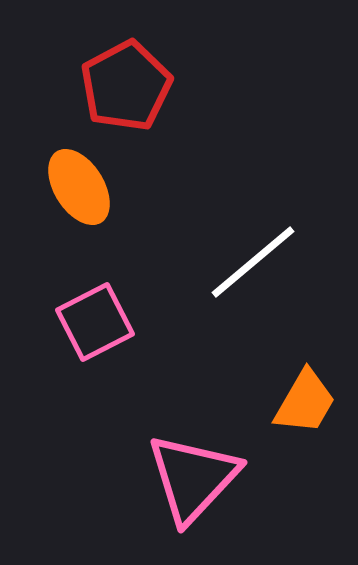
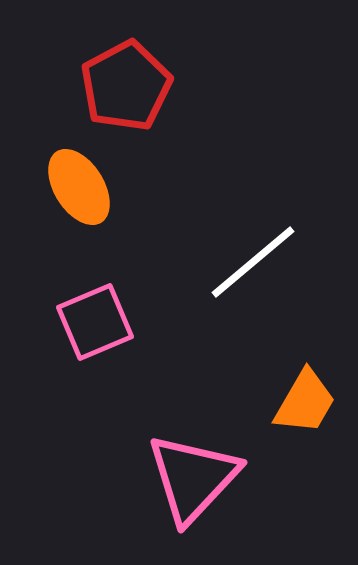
pink square: rotated 4 degrees clockwise
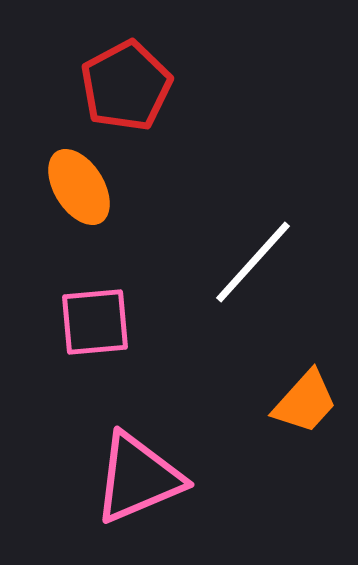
white line: rotated 8 degrees counterclockwise
pink square: rotated 18 degrees clockwise
orange trapezoid: rotated 12 degrees clockwise
pink triangle: moved 55 px left; rotated 24 degrees clockwise
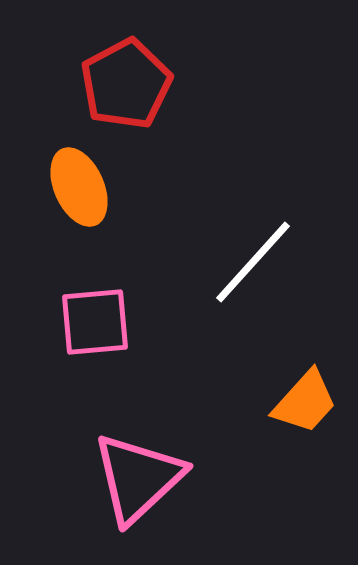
red pentagon: moved 2 px up
orange ellipse: rotated 8 degrees clockwise
pink triangle: rotated 20 degrees counterclockwise
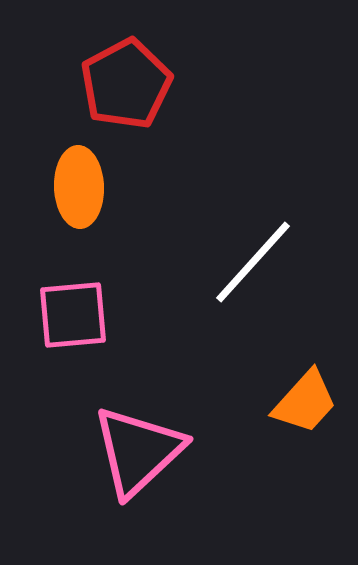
orange ellipse: rotated 22 degrees clockwise
pink square: moved 22 px left, 7 px up
pink triangle: moved 27 px up
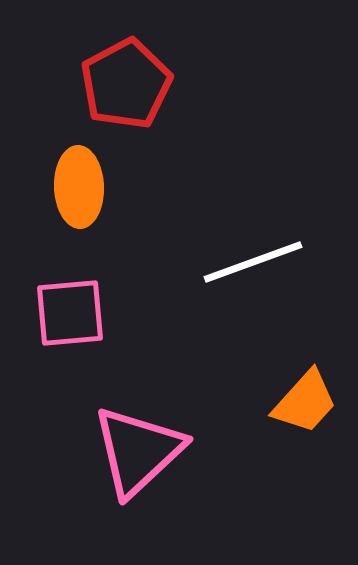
white line: rotated 28 degrees clockwise
pink square: moved 3 px left, 2 px up
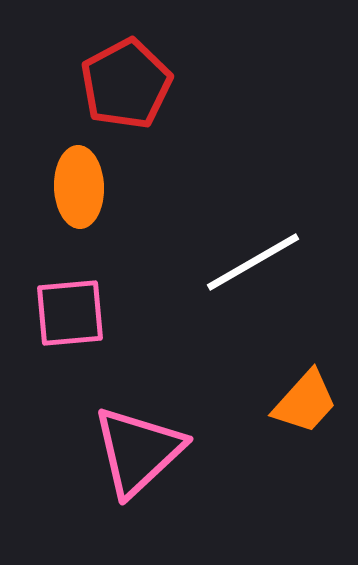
white line: rotated 10 degrees counterclockwise
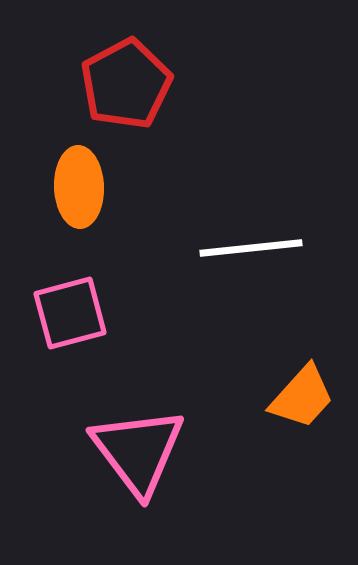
white line: moved 2 px left, 14 px up; rotated 24 degrees clockwise
pink square: rotated 10 degrees counterclockwise
orange trapezoid: moved 3 px left, 5 px up
pink triangle: rotated 24 degrees counterclockwise
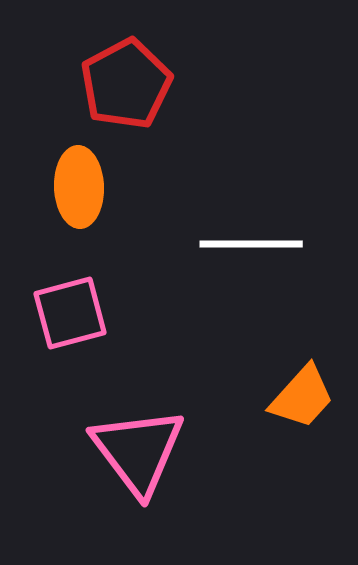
white line: moved 4 px up; rotated 6 degrees clockwise
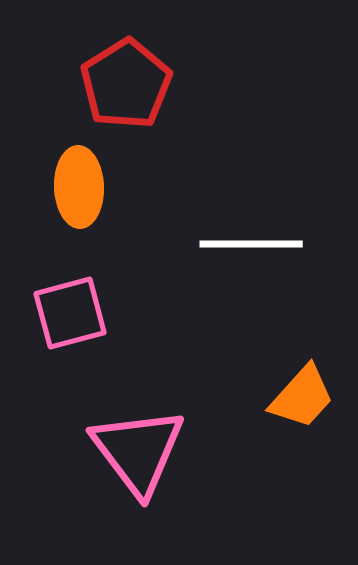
red pentagon: rotated 4 degrees counterclockwise
